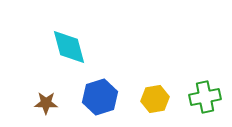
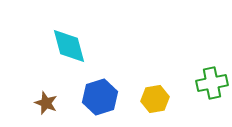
cyan diamond: moved 1 px up
green cross: moved 7 px right, 14 px up
brown star: rotated 20 degrees clockwise
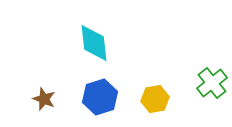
cyan diamond: moved 25 px right, 3 px up; rotated 9 degrees clockwise
green cross: rotated 28 degrees counterclockwise
brown star: moved 2 px left, 4 px up
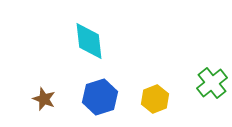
cyan diamond: moved 5 px left, 2 px up
yellow hexagon: rotated 12 degrees counterclockwise
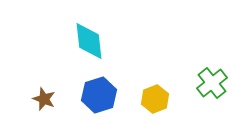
blue hexagon: moved 1 px left, 2 px up
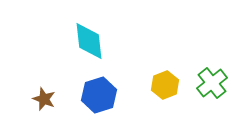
yellow hexagon: moved 10 px right, 14 px up
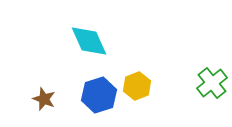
cyan diamond: rotated 18 degrees counterclockwise
yellow hexagon: moved 28 px left, 1 px down
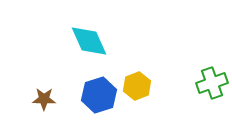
green cross: rotated 20 degrees clockwise
brown star: rotated 20 degrees counterclockwise
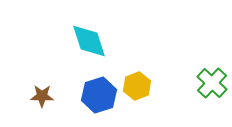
cyan diamond: rotated 6 degrees clockwise
green cross: rotated 28 degrees counterclockwise
brown star: moved 2 px left, 3 px up
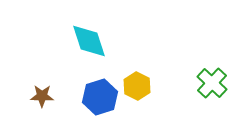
yellow hexagon: rotated 12 degrees counterclockwise
blue hexagon: moved 1 px right, 2 px down
